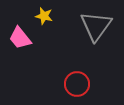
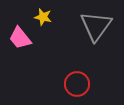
yellow star: moved 1 px left, 1 px down
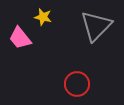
gray triangle: rotated 8 degrees clockwise
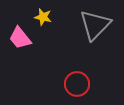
gray triangle: moved 1 px left, 1 px up
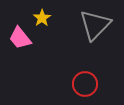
yellow star: moved 1 px left, 1 px down; rotated 24 degrees clockwise
red circle: moved 8 px right
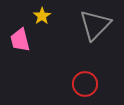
yellow star: moved 2 px up
pink trapezoid: moved 2 px down; rotated 25 degrees clockwise
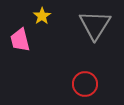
gray triangle: rotated 12 degrees counterclockwise
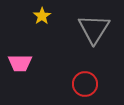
gray triangle: moved 1 px left, 4 px down
pink trapezoid: moved 23 px down; rotated 75 degrees counterclockwise
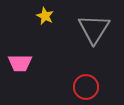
yellow star: moved 3 px right; rotated 12 degrees counterclockwise
red circle: moved 1 px right, 3 px down
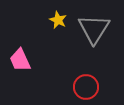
yellow star: moved 13 px right, 4 px down
pink trapezoid: moved 3 px up; rotated 65 degrees clockwise
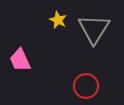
red circle: moved 1 px up
